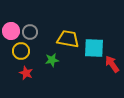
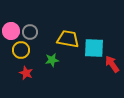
yellow circle: moved 1 px up
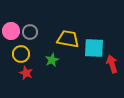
yellow circle: moved 4 px down
green star: rotated 16 degrees counterclockwise
red arrow: rotated 18 degrees clockwise
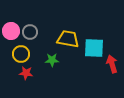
green star: rotated 24 degrees clockwise
red star: rotated 16 degrees counterclockwise
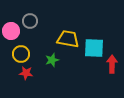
gray circle: moved 11 px up
green star: rotated 16 degrees counterclockwise
red arrow: rotated 18 degrees clockwise
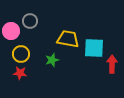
red star: moved 6 px left
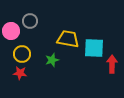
yellow circle: moved 1 px right
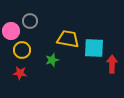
yellow circle: moved 4 px up
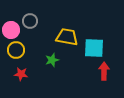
pink circle: moved 1 px up
yellow trapezoid: moved 1 px left, 2 px up
yellow circle: moved 6 px left
red arrow: moved 8 px left, 7 px down
red star: moved 1 px right, 1 px down
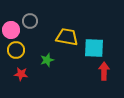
green star: moved 5 px left
